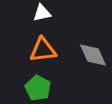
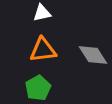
gray diamond: rotated 8 degrees counterclockwise
green pentagon: rotated 15 degrees clockwise
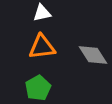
orange triangle: moved 1 px left, 3 px up
